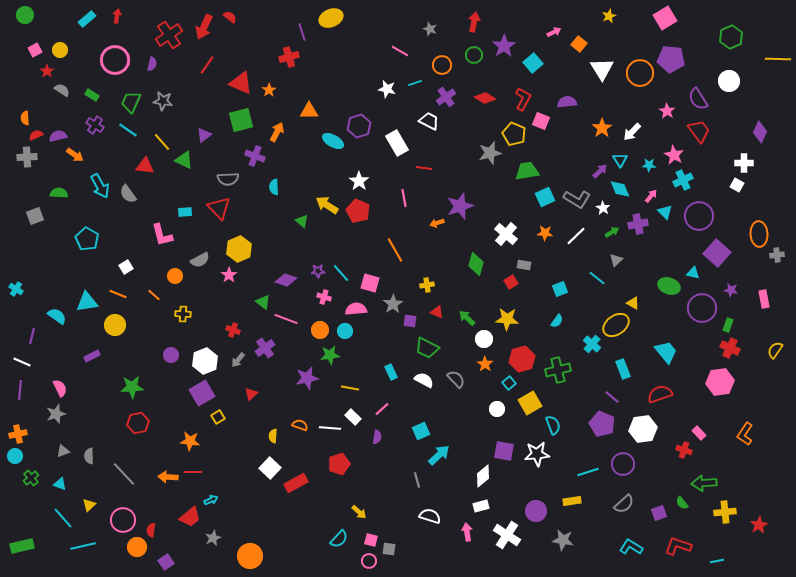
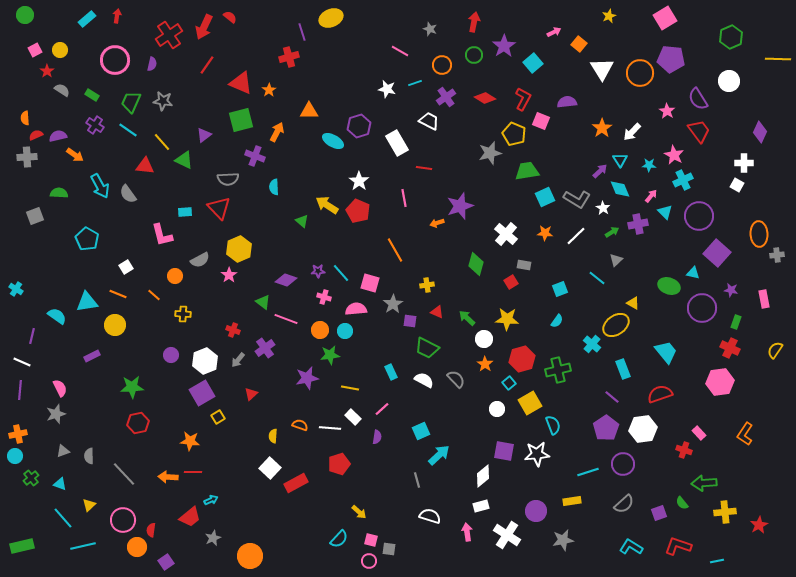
green rectangle at (728, 325): moved 8 px right, 3 px up
purple pentagon at (602, 424): moved 4 px right, 4 px down; rotated 15 degrees clockwise
gray star at (563, 540): rotated 20 degrees counterclockwise
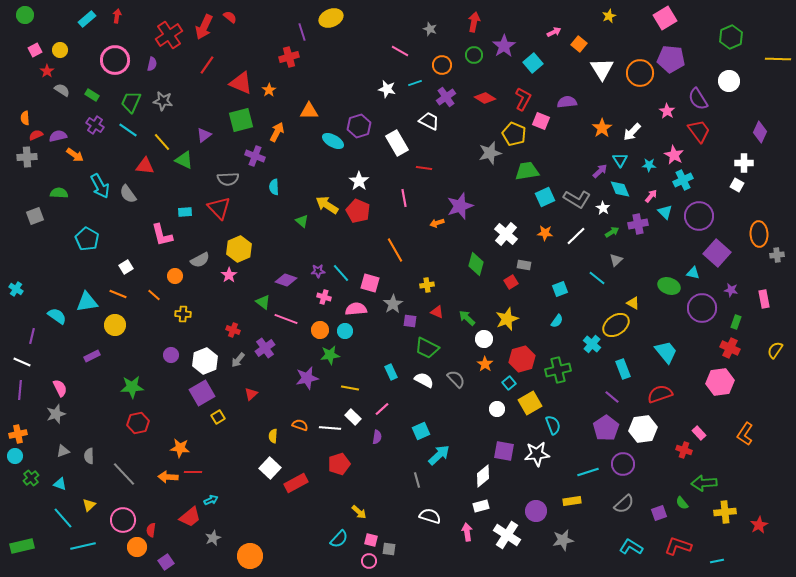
yellow star at (507, 319): rotated 25 degrees counterclockwise
orange star at (190, 441): moved 10 px left, 7 px down
